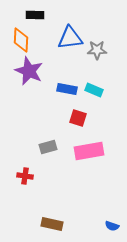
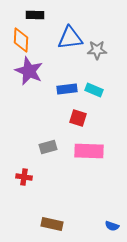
blue rectangle: rotated 18 degrees counterclockwise
pink rectangle: rotated 12 degrees clockwise
red cross: moved 1 px left, 1 px down
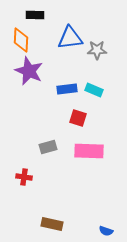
blue semicircle: moved 6 px left, 5 px down
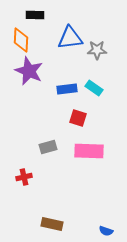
cyan rectangle: moved 2 px up; rotated 12 degrees clockwise
red cross: rotated 21 degrees counterclockwise
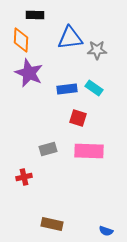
purple star: moved 2 px down
gray rectangle: moved 2 px down
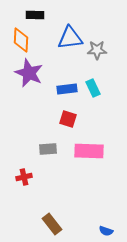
cyan rectangle: moved 1 px left; rotated 30 degrees clockwise
red square: moved 10 px left, 1 px down
gray rectangle: rotated 12 degrees clockwise
brown rectangle: rotated 40 degrees clockwise
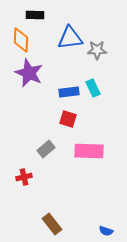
blue rectangle: moved 2 px right, 3 px down
gray rectangle: moved 2 px left; rotated 36 degrees counterclockwise
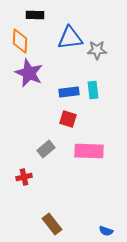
orange diamond: moved 1 px left, 1 px down
cyan rectangle: moved 2 px down; rotated 18 degrees clockwise
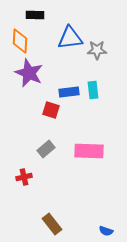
red square: moved 17 px left, 9 px up
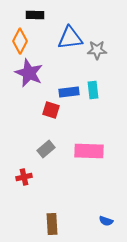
orange diamond: rotated 25 degrees clockwise
brown rectangle: rotated 35 degrees clockwise
blue semicircle: moved 10 px up
